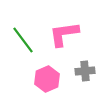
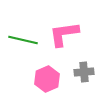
green line: rotated 40 degrees counterclockwise
gray cross: moved 1 px left, 1 px down
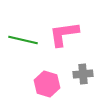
gray cross: moved 1 px left, 2 px down
pink hexagon: moved 5 px down; rotated 20 degrees counterclockwise
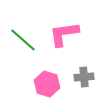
green line: rotated 28 degrees clockwise
gray cross: moved 1 px right, 3 px down
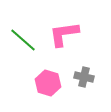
gray cross: rotated 18 degrees clockwise
pink hexagon: moved 1 px right, 1 px up
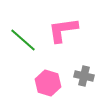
pink L-shape: moved 1 px left, 4 px up
gray cross: moved 1 px up
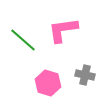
gray cross: moved 1 px right, 1 px up
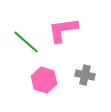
green line: moved 3 px right, 2 px down
pink hexagon: moved 4 px left, 3 px up
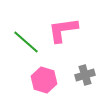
gray cross: rotated 30 degrees counterclockwise
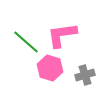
pink L-shape: moved 1 px left, 5 px down
pink hexagon: moved 6 px right, 12 px up
